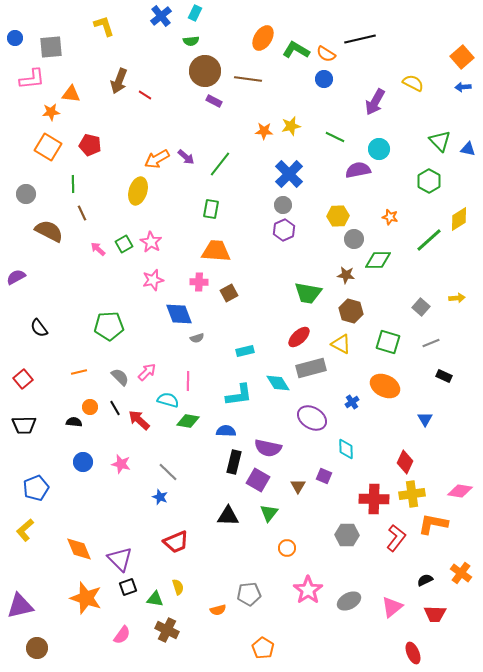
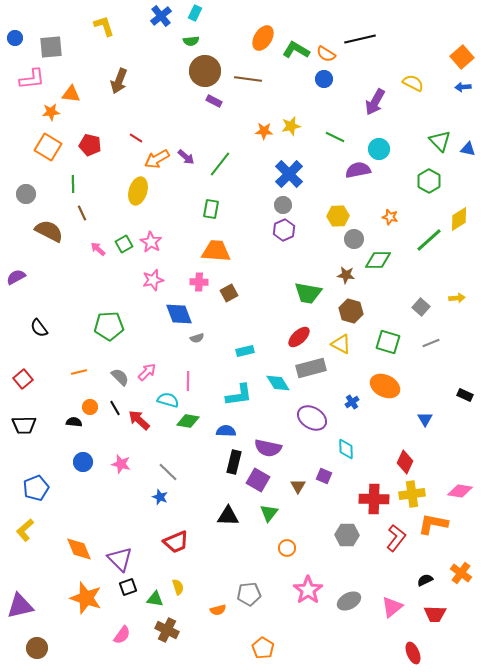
red line at (145, 95): moved 9 px left, 43 px down
black rectangle at (444, 376): moved 21 px right, 19 px down
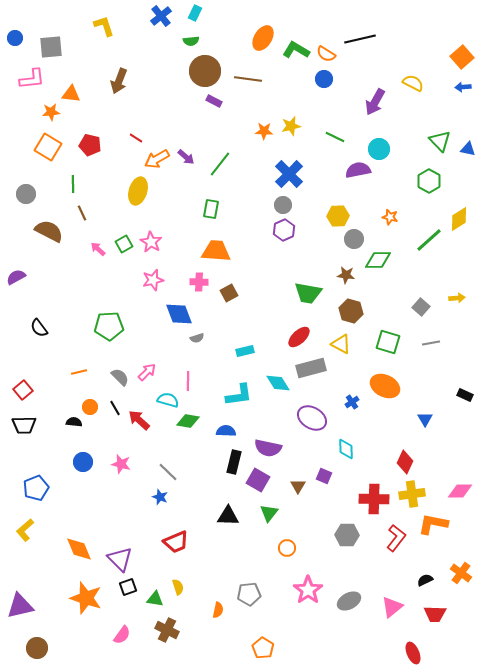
gray line at (431, 343): rotated 12 degrees clockwise
red square at (23, 379): moved 11 px down
pink diamond at (460, 491): rotated 10 degrees counterclockwise
orange semicircle at (218, 610): rotated 63 degrees counterclockwise
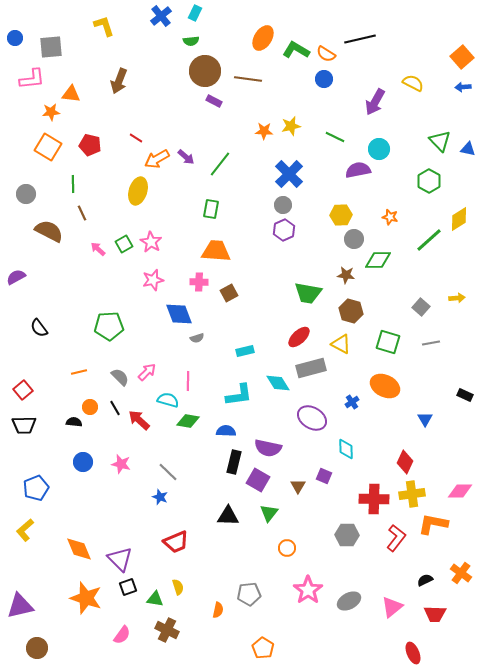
yellow hexagon at (338, 216): moved 3 px right, 1 px up
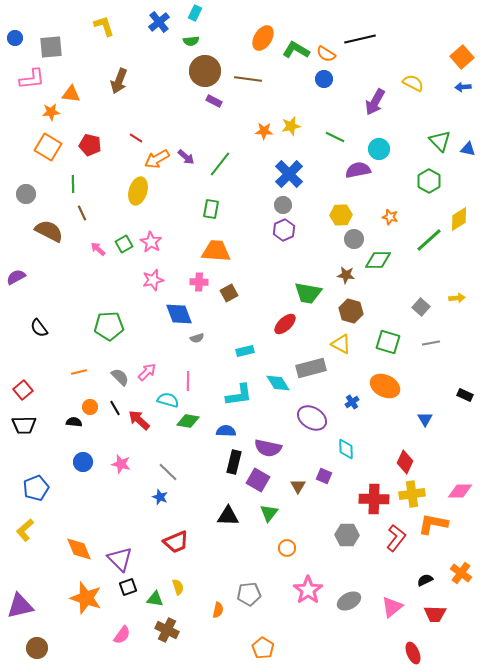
blue cross at (161, 16): moved 2 px left, 6 px down
red ellipse at (299, 337): moved 14 px left, 13 px up
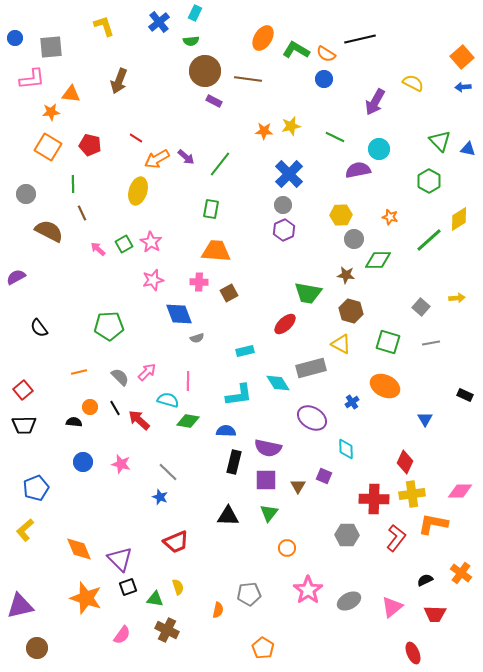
purple square at (258, 480): moved 8 px right; rotated 30 degrees counterclockwise
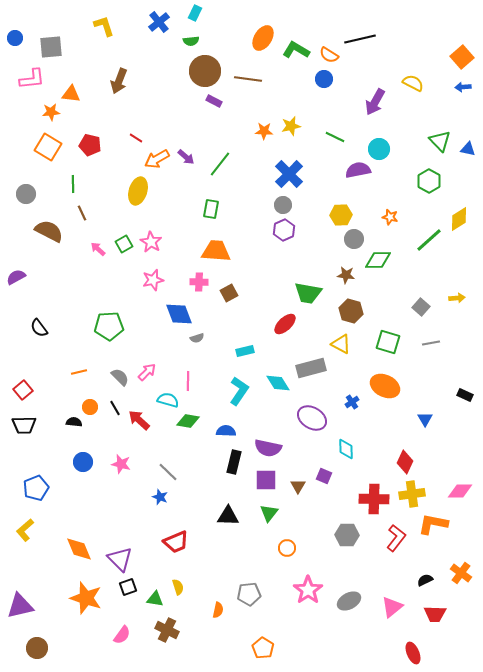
orange semicircle at (326, 54): moved 3 px right, 1 px down
cyan L-shape at (239, 395): moved 4 px up; rotated 48 degrees counterclockwise
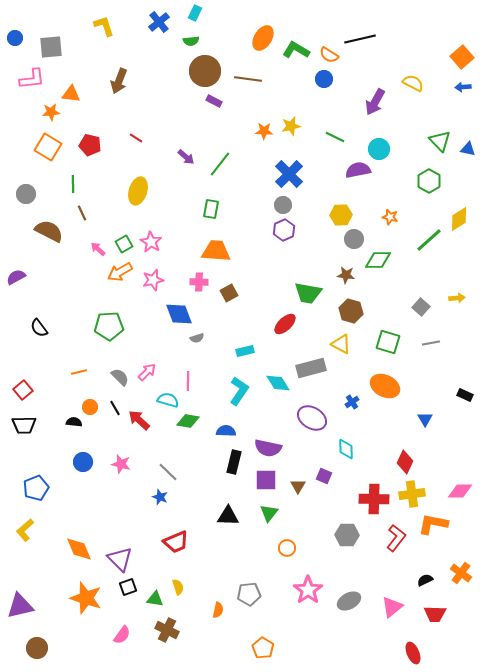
orange arrow at (157, 159): moved 37 px left, 113 px down
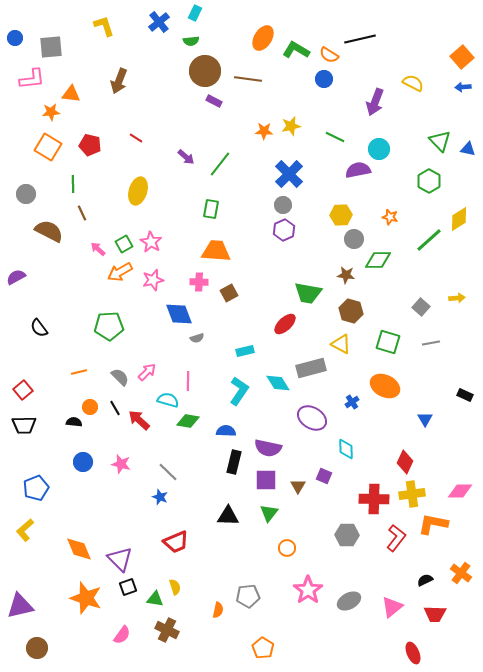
purple arrow at (375, 102): rotated 8 degrees counterclockwise
yellow semicircle at (178, 587): moved 3 px left
gray pentagon at (249, 594): moved 1 px left, 2 px down
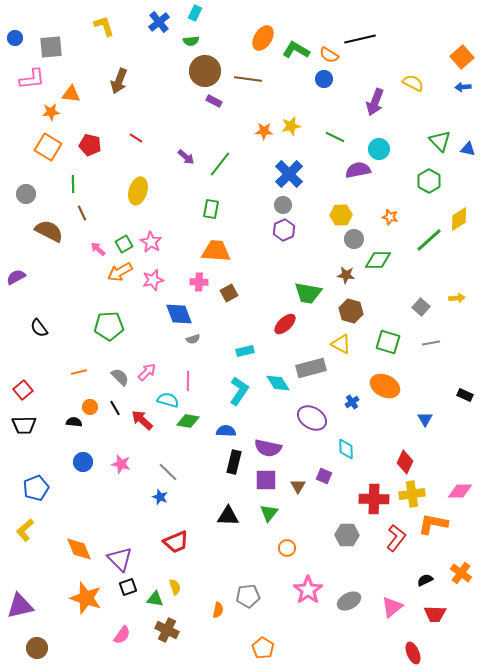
gray semicircle at (197, 338): moved 4 px left, 1 px down
red arrow at (139, 420): moved 3 px right
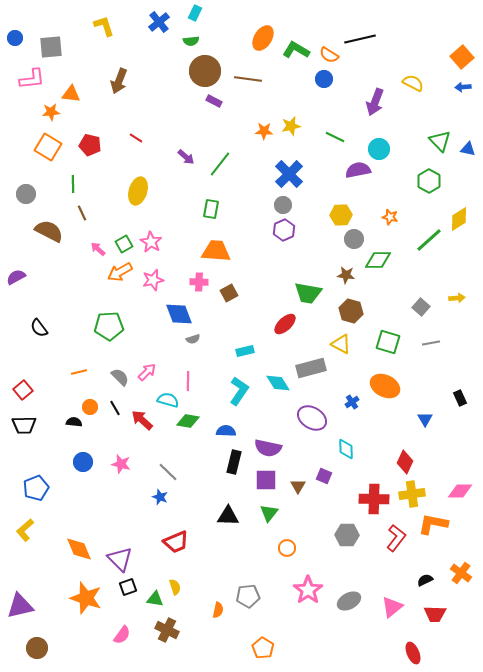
black rectangle at (465, 395): moved 5 px left, 3 px down; rotated 42 degrees clockwise
